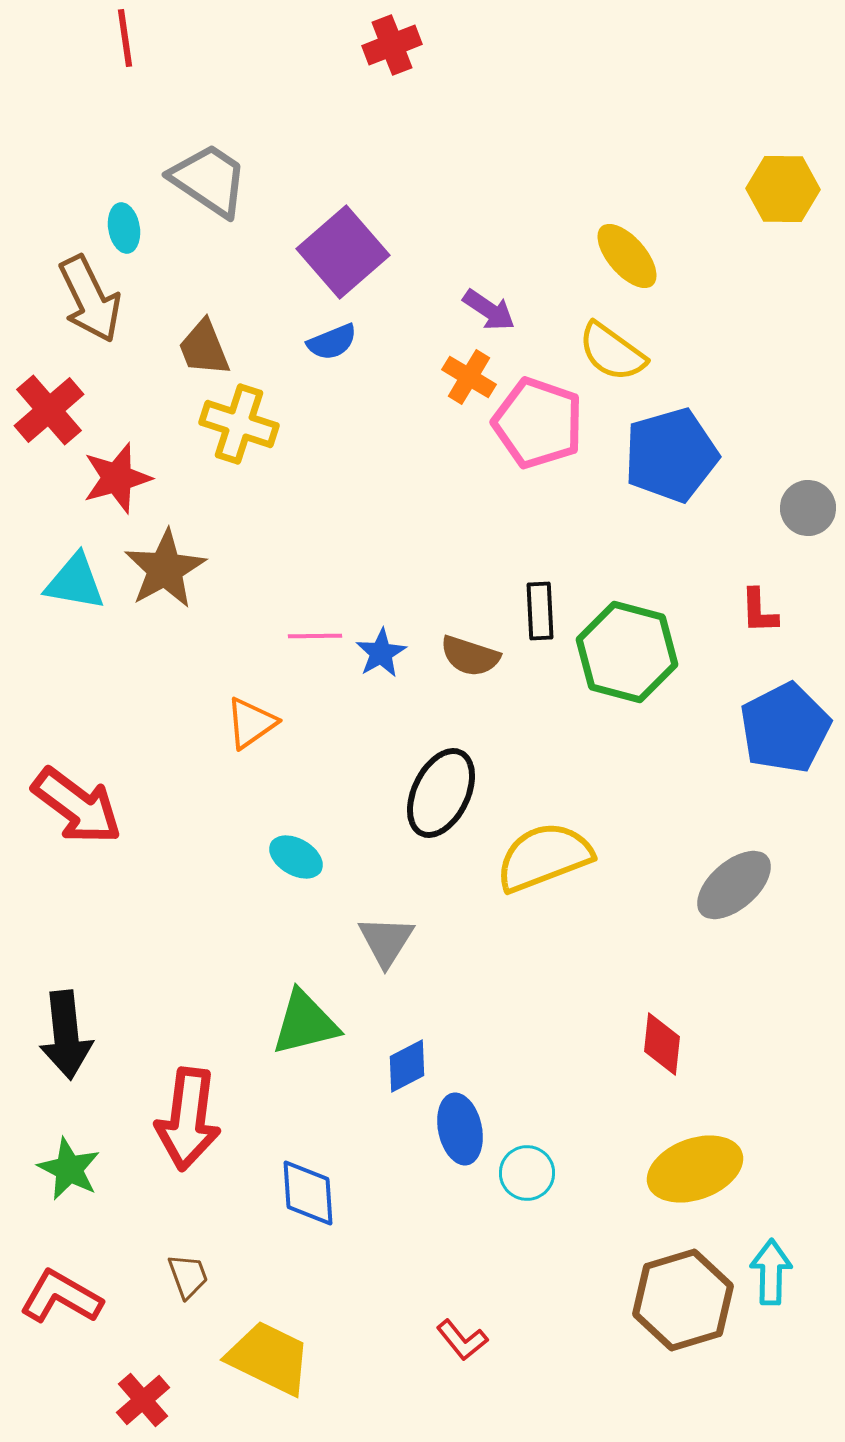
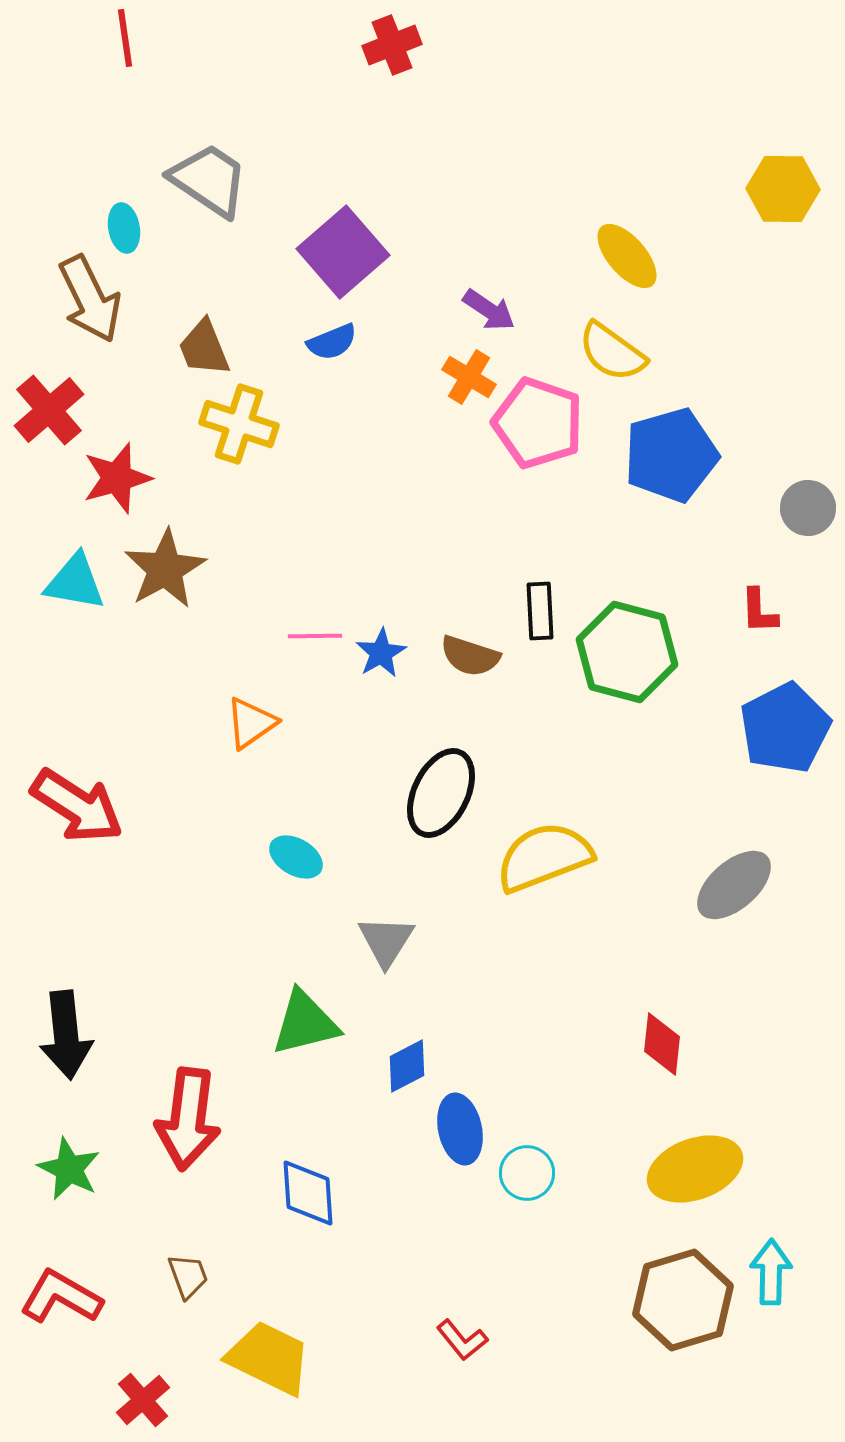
red arrow at (77, 806): rotated 4 degrees counterclockwise
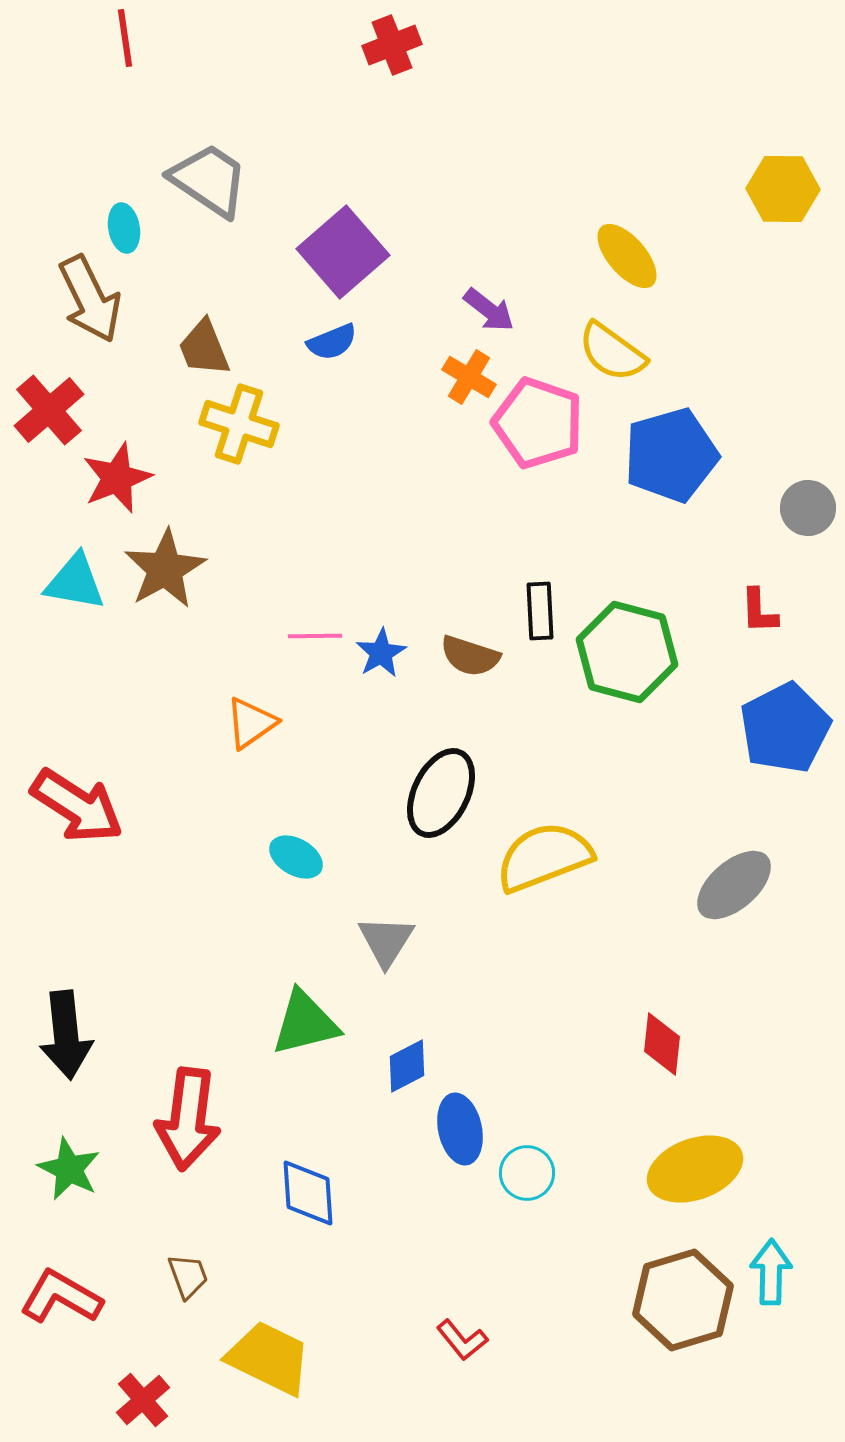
purple arrow at (489, 310): rotated 4 degrees clockwise
red star at (117, 478): rotated 6 degrees counterclockwise
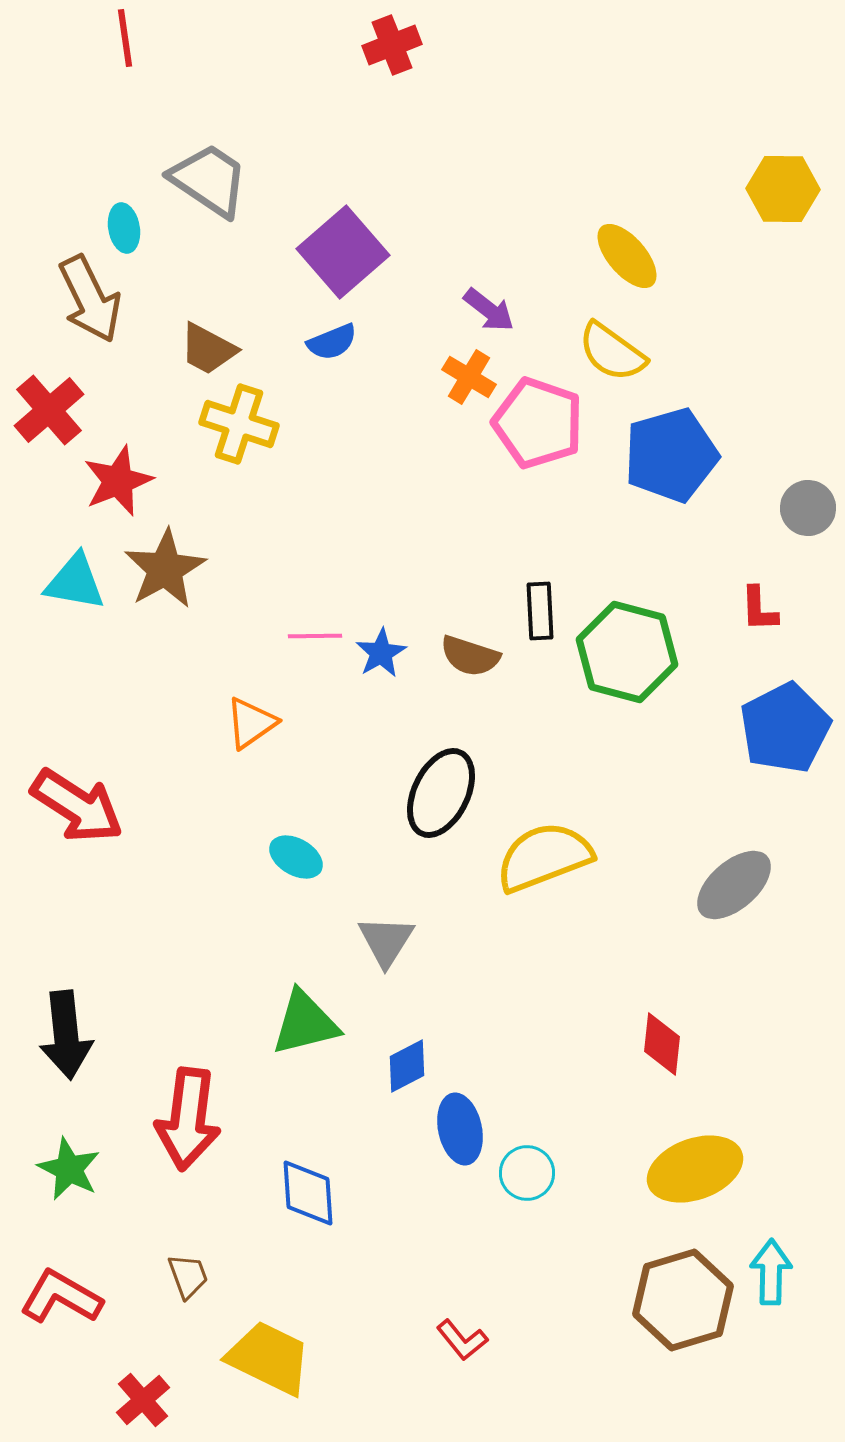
brown trapezoid at (204, 348): moved 4 px right, 1 px down; rotated 40 degrees counterclockwise
red star at (117, 478): moved 1 px right, 3 px down
red L-shape at (759, 611): moved 2 px up
